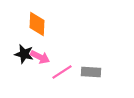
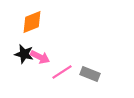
orange diamond: moved 5 px left, 2 px up; rotated 65 degrees clockwise
gray rectangle: moved 1 px left, 2 px down; rotated 18 degrees clockwise
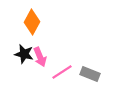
orange diamond: rotated 40 degrees counterclockwise
pink arrow: rotated 42 degrees clockwise
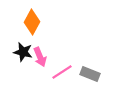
black star: moved 1 px left, 2 px up
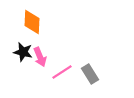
orange diamond: rotated 25 degrees counterclockwise
gray rectangle: rotated 36 degrees clockwise
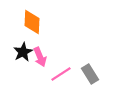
black star: rotated 30 degrees clockwise
pink line: moved 1 px left, 2 px down
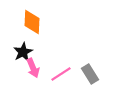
pink arrow: moved 7 px left, 11 px down
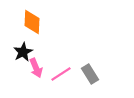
pink arrow: moved 3 px right
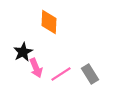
orange diamond: moved 17 px right
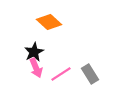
orange diamond: rotated 50 degrees counterclockwise
black star: moved 11 px right
